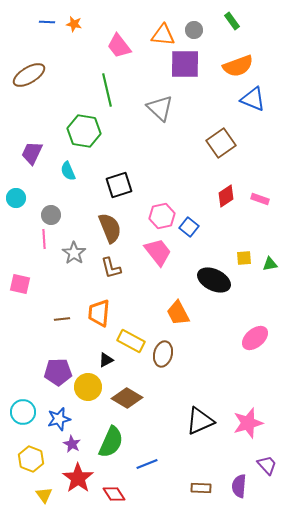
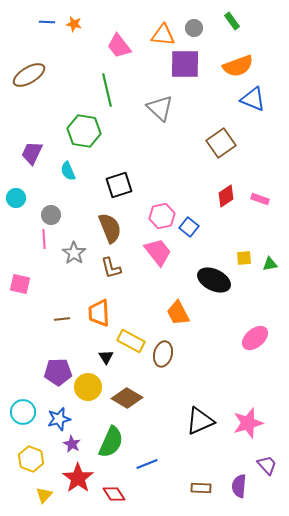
gray circle at (194, 30): moved 2 px up
orange trapezoid at (99, 313): rotated 8 degrees counterclockwise
black triangle at (106, 360): moved 3 px up; rotated 35 degrees counterclockwise
yellow triangle at (44, 495): rotated 18 degrees clockwise
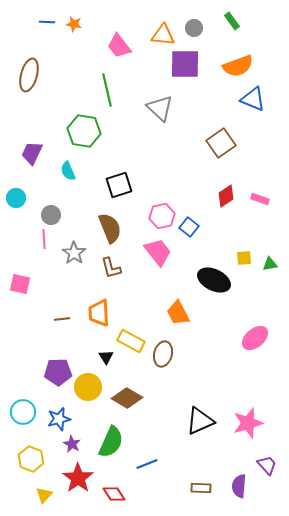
brown ellipse at (29, 75): rotated 44 degrees counterclockwise
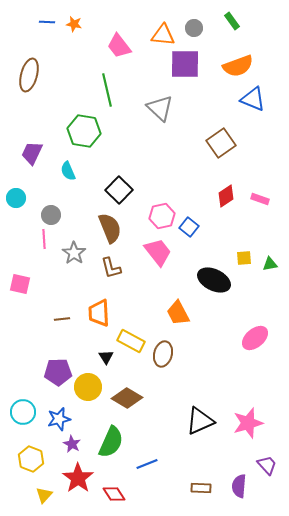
black square at (119, 185): moved 5 px down; rotated 28 degrees counterclockwise
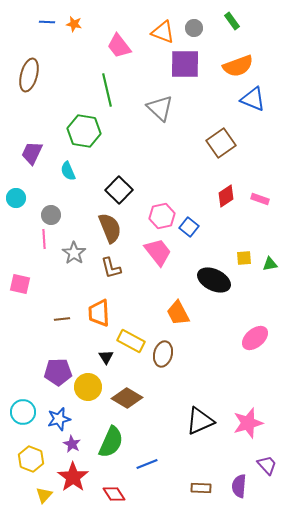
orange triangle at (163, 35): moved 3 px up; rotated 15 degrees clockwise
red star at (78, 478): moved 5 px left, 1 px up
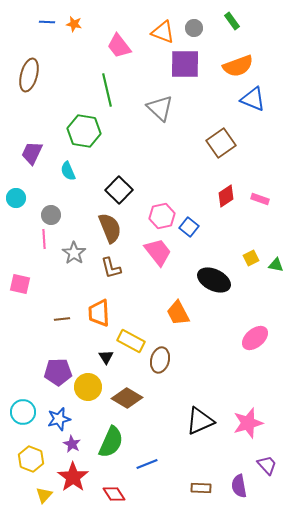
yellow square at (244, 258): moved 7 px right; rotated 21 degrees counterclockwise
green triangle at (270, 264): moved 6 px right, 1 px down; rotated 21 degrees clockwise
brown ellipse at (163, 354): moved 3 px left, 6 px down
purple semicircle at (239, 486): rotated 15 degrees counterclockwise
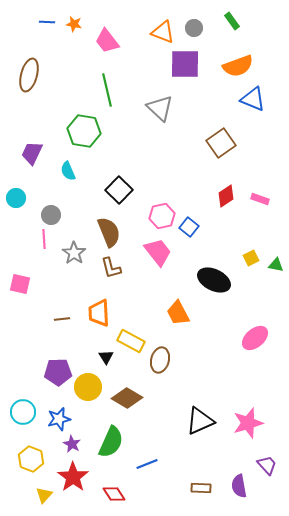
pink trapezoid at (119, 46): moved 12 px left, 5 px up
brown semicircle at (110, 228): moved 1 px left, 4 px down
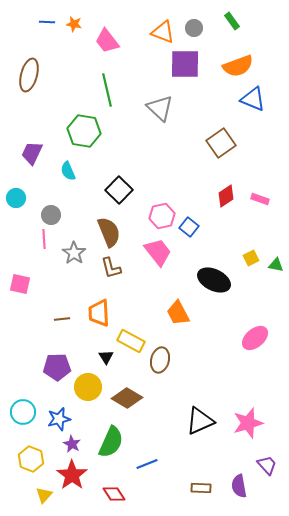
purple pentagon at (58, 372): moved 1 px left, 5 px up
red star at (73, 477): moved 1 px left, 2 px up
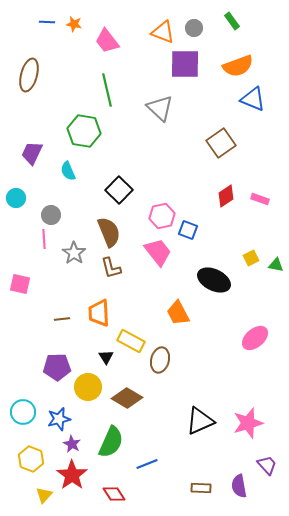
blue square at (189, 227): moved 1 px left, 3 px down; rotated 18 degrees counterclockwise
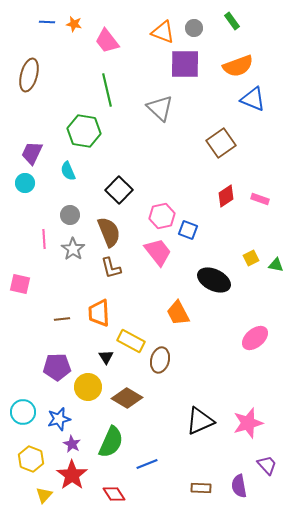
cyan circle at (16, 198): moved 9 px right, 15 px up
gray circle at (51, 215): moved 19 px right
gray star at (74, 253): moved 1 px left, 4 px up
